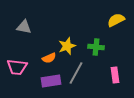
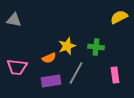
yellow semicircle: moved 3 px right, 3 px up
gray triangle: moved 10 px left, 7 px up
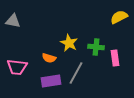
gray triangle: moved 1 px left, 1 px down
yellow star: moved 2 px right, 3 px up; rotated 24 degrees counterclockwise
orange semicircle: rotated 40 degrees clockwise
pink rectangle: moved 17 px up
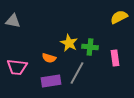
green cross: moved 6 px left
gray line: moved 1 px right
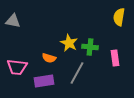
yellow semicircle: rotated 54 degrees counterclockwise
purple rectangle: moved 7 px left
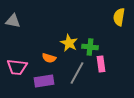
pink rectangle: moved 14 px left, 6 px down
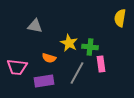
yellow semicircle: moved 1 px right, 1 px down
gray triangle: moved 22 px right, 5 px down
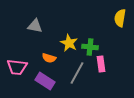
purple rectangle: moved 1 px right; rotated 42 degrees clockwise
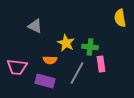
yellow semicircle: rotated 18 degrees counterclockwise
gray triangle: rotated 14 degrees clockwise
yellow star: moved 3 px left
orange semicircle: moved 1 px right, 2 px down; rotated 16 degrees counterclockwise
purple rectangle: rotated 18 degrees counterclockwise
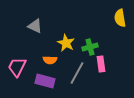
green cross: rotated 21 degrees counterclockwise
pink trapezoid: rotated 110 degrees clockwise
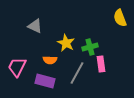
yellow semicircle: rotated 12 degrees counterclockwise
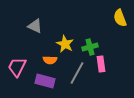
yellow star: moved 1 px left, 1 px down
